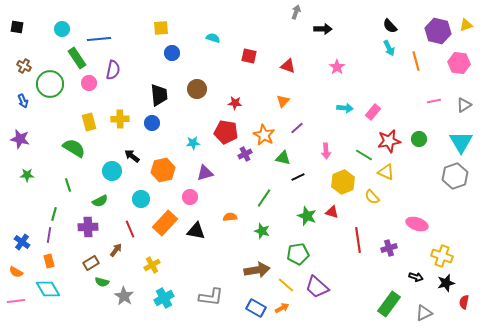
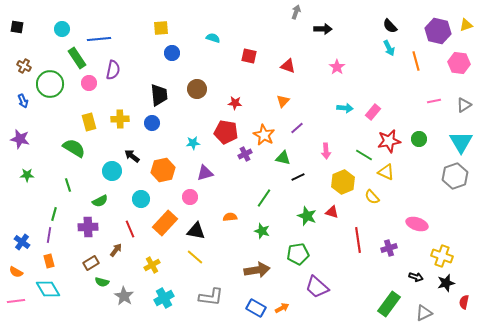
yellow line at (286, 285): moved 91 px left, 28 px up
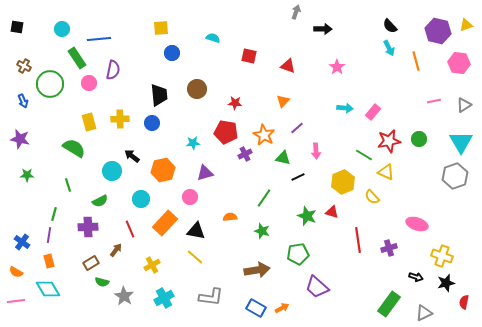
pink arrow at (326, 151): moved 10 px left
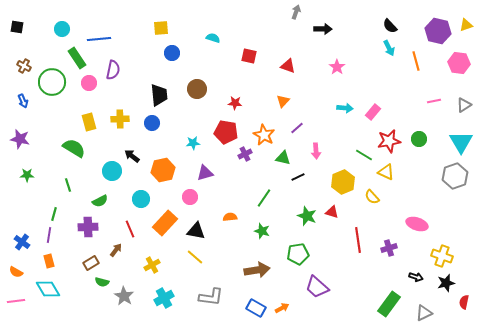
green circle at (50, 84): moved 2 px right, 2 px up
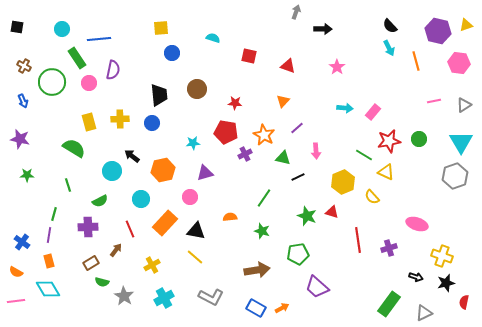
gray L-shape at (211, 297): rotated 20 degrees clockwise
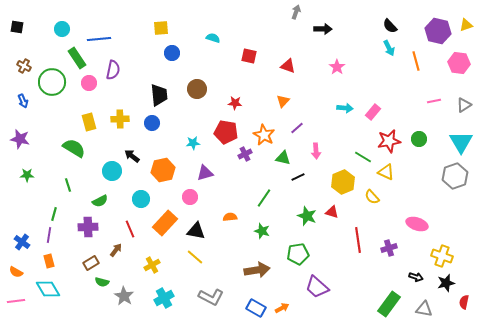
green line at (364, 155): moved 1 px left, 2 px down
gray triangle at (424, 313): moved 4 px up; rotated 36 degrees clockwise
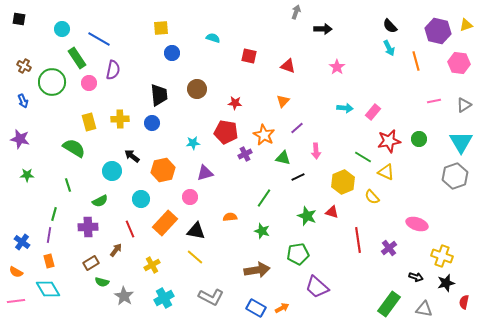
black square at (17, 27): moved 2 px right, 8 px up
blue line at (99, 39): rotated 35 degrees clockwise
purple cross at (389, 248): rotated 21 degrees counterclockwise
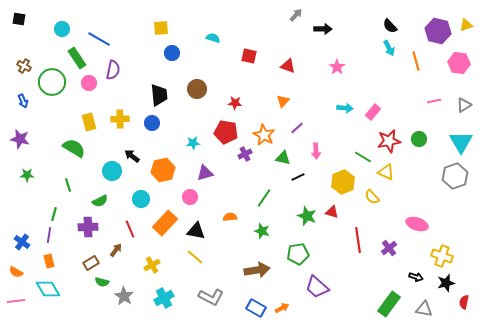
gray arrow at (296, 12): moved 3 px down; rotated 24 degrees clockwise
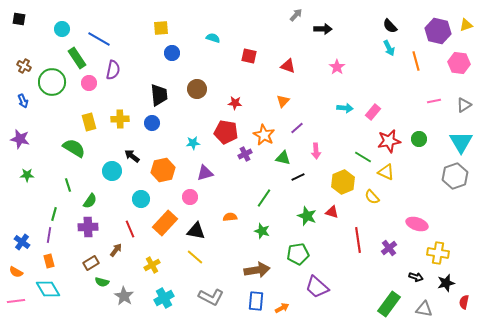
green semicircle at (100, 201): moved 10 px left; rotated 28 degrees counterclockwise
yellow cross at (442, 256): moved 4 px left, 3 px up; rotated 10 degrees counterclockwise
blue rectangle at (256, 308): moved 7 px up; rotated 66 degrees clockwise
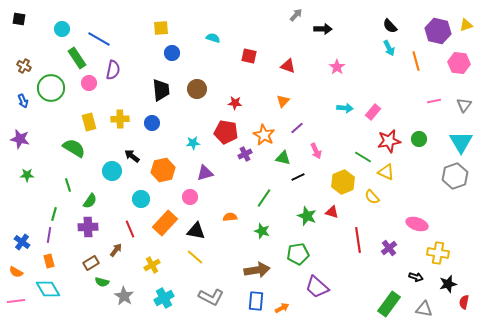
green circle at (52, 82): moved 1 px left, 6 px down
black trapezoid at (159, 95): moved 2 px right, 5 px up
gray triangle at (464, 105): rotated 21 degrees counterclockwise
pink arrow at (316, 151): rotated 21 degrees counterclockwise
black star at (446, 283): moved 2 px right, 1 px down
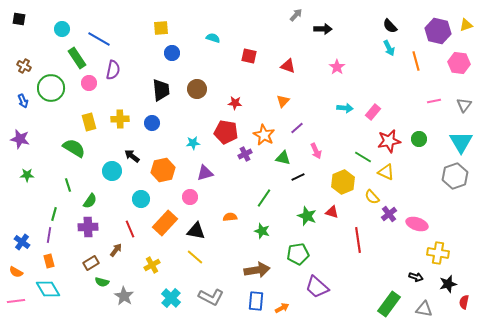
purple cross at (389, 248): moved 34 px up
cyan cross at (164, 298): moved 7 px right; rotated 18 degrees counterclockwise
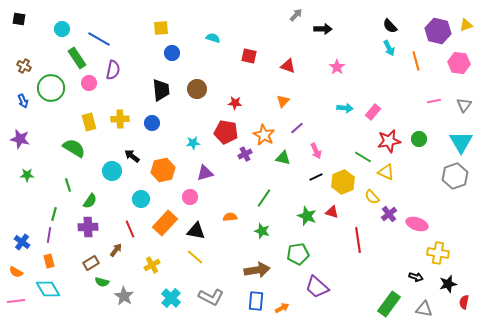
black line at (298, 177): moved 18 px right
